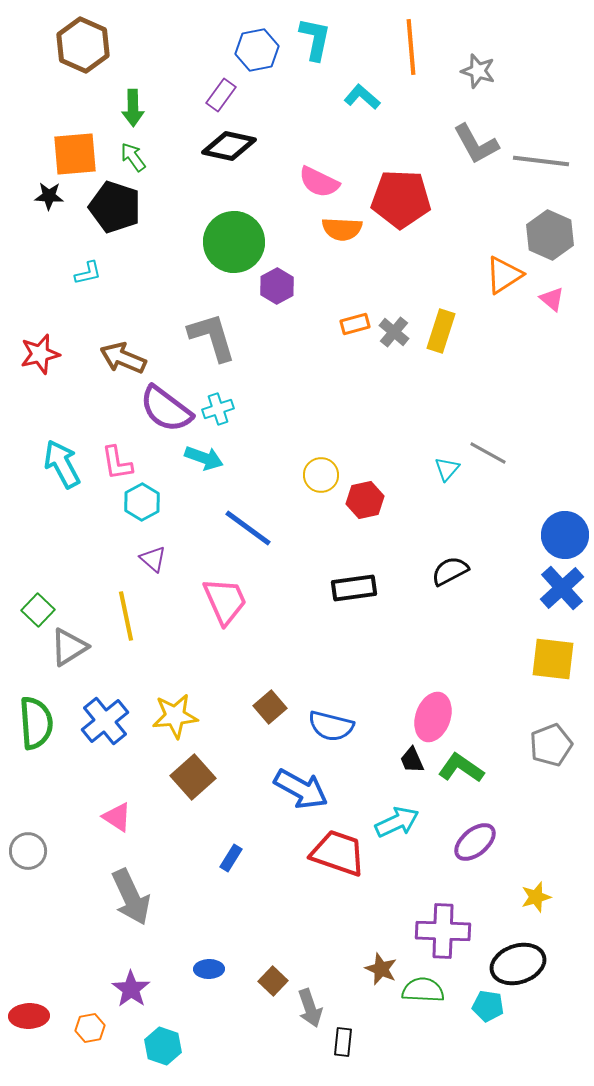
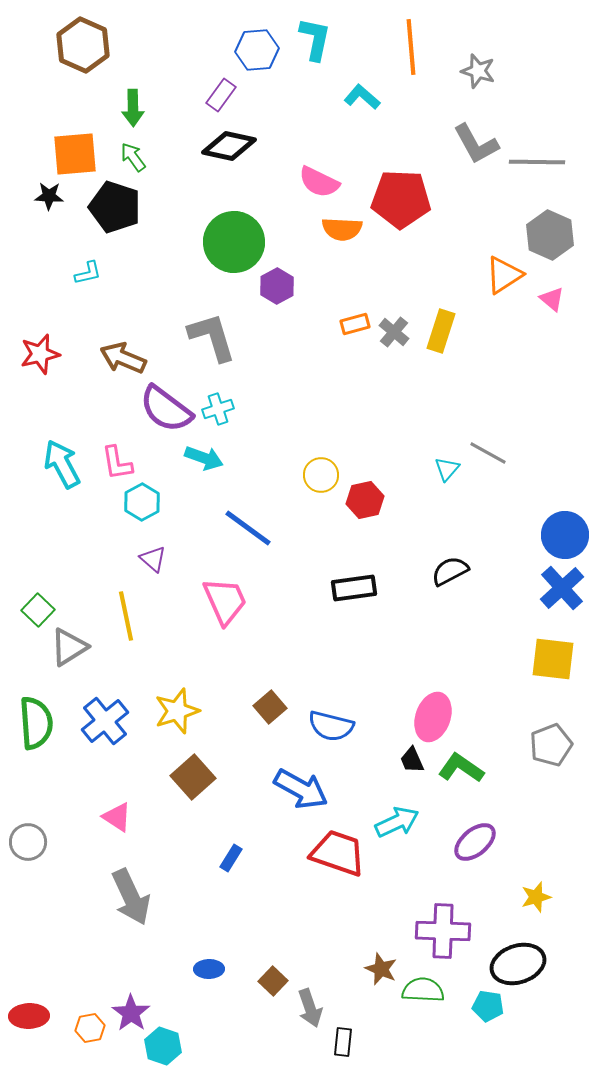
blue hexagon at (257, 50): rotated 6 degrees clockwise
gray line at (541, 161): moved 4 px left, 1 px down; rotated 6 degrees counterclockwise
yellow star at (175, 716): moved 2 px right, 5 px up; rotated 12 degrees counterclockwise
gray circle at (28, 851): moved 9 px up
purple star at (131, 989): moved 24 px down
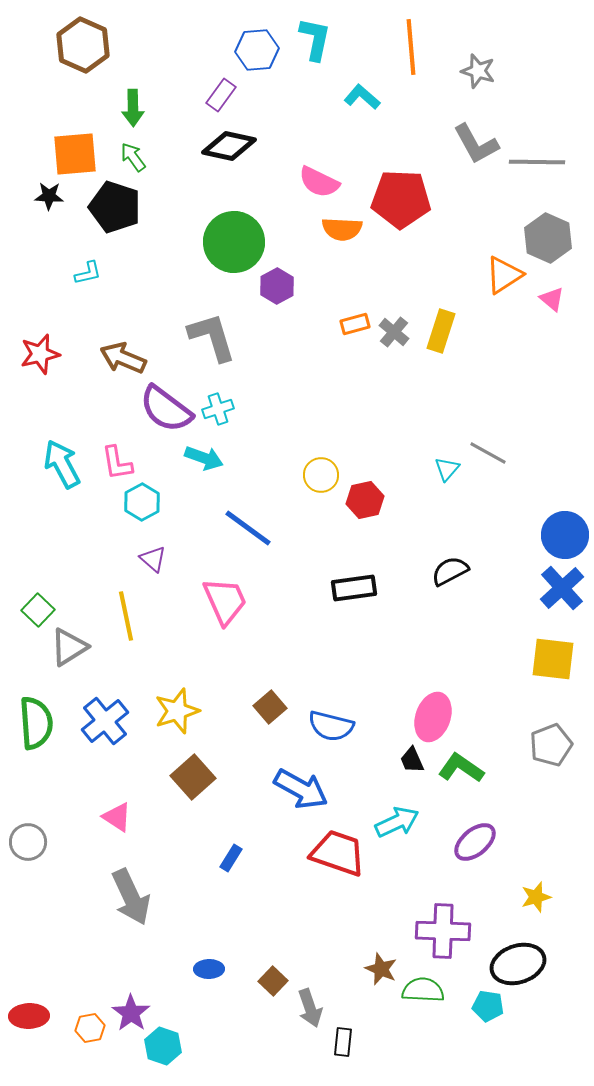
gray hexagon at (550, 235): moved 2 px left, 3 px down
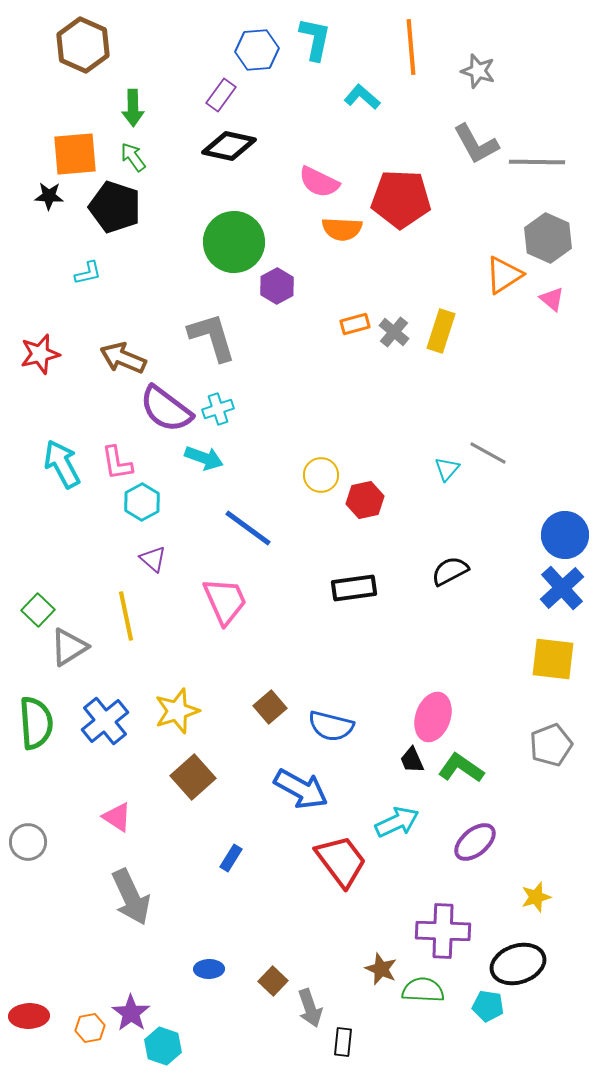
red trapezoid at (338, 853): moved 3 px right, 8 px down; rotated 34 degrees clockwise
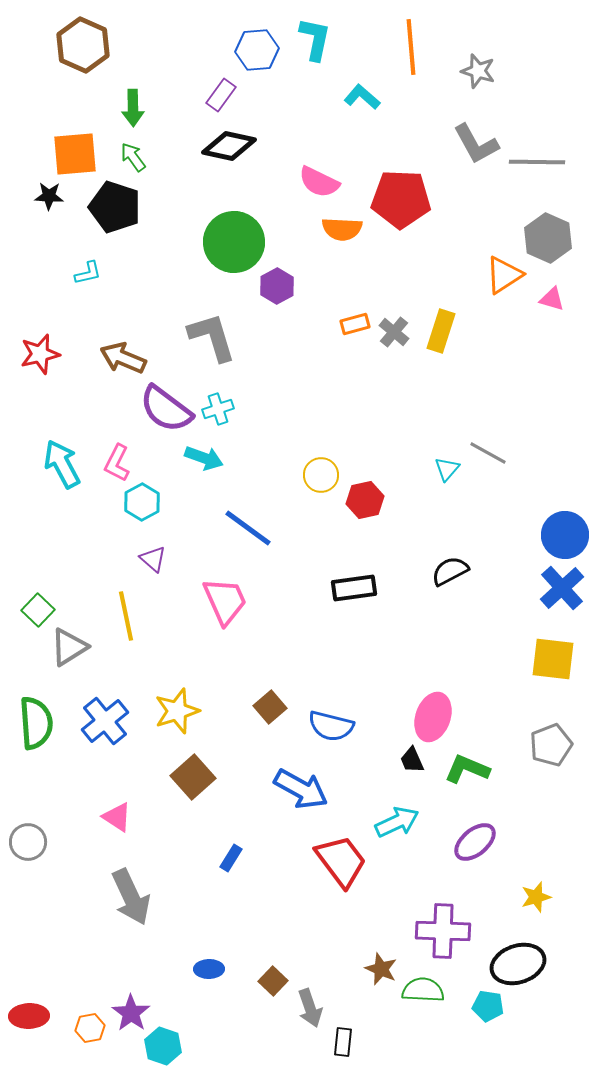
pink triangle at (552, 299): rotated 24 degrees counterclockwise
pink L-shape at (117, 463): rotated 36 degrees clockwise
green L-shape at (461, 768): moved 6 px right, 1 px down; rotated 12 degrees counterclockwise
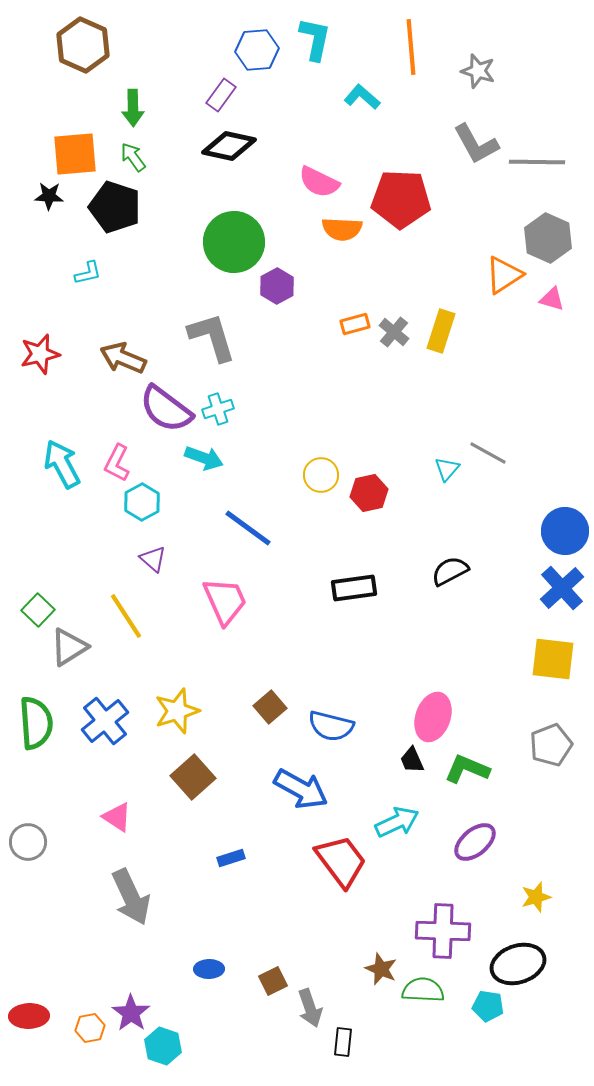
red hexagon at (365, 500): moved 4 px right, 7 px up
blue circle at (565, 535): moved 4 px up
yellow line at (126, 616): rotated 21 degrees counterclockwise
blue rectangle at (231, 858): rotated 40 degrees clockwise
brown square at (273, 981): rotated 20 degrees clockwise
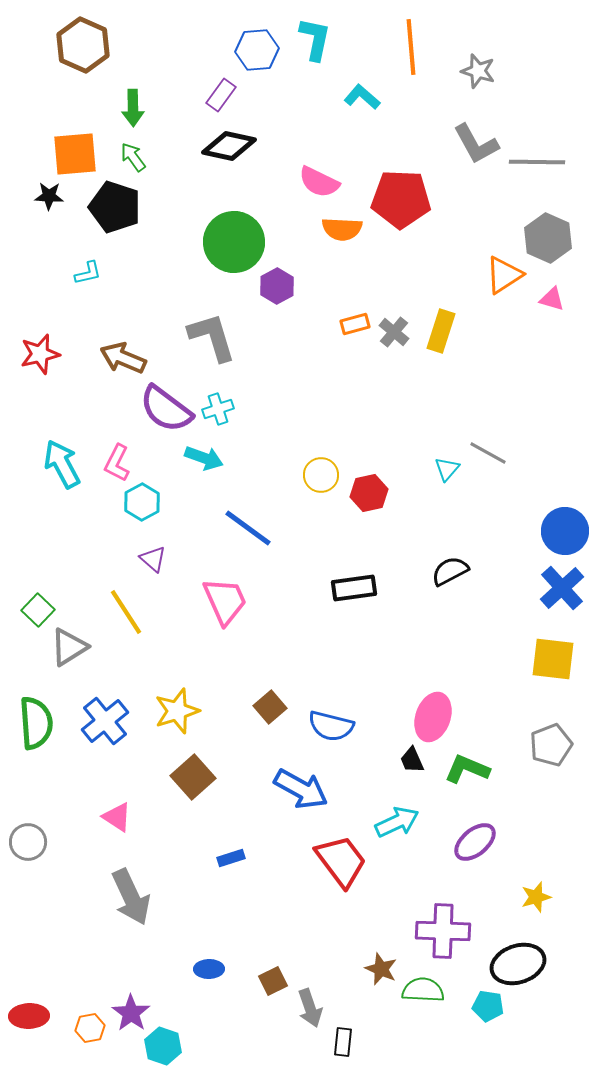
yellow line at (126, 616): moved 4 px up
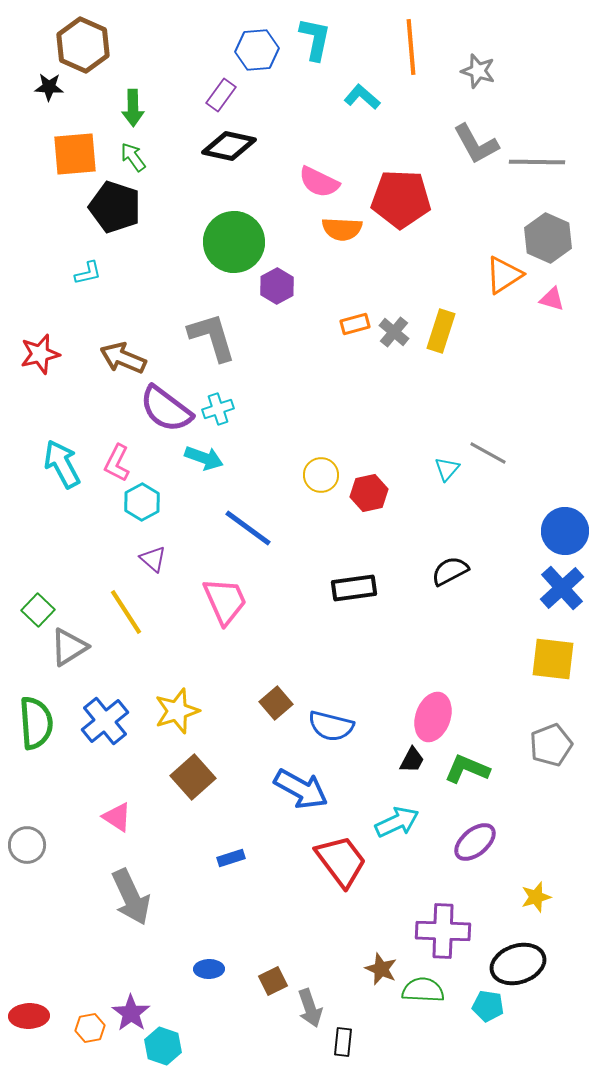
black star at (49, 196): moved 109 px up
brown square at (270, 707): moved 6 px right, 4 px up
black trapezoid at (412, 760): rotated 128 degrees counterclockwise
gray circle at (28, 842): moved 1 px left, 3 px down
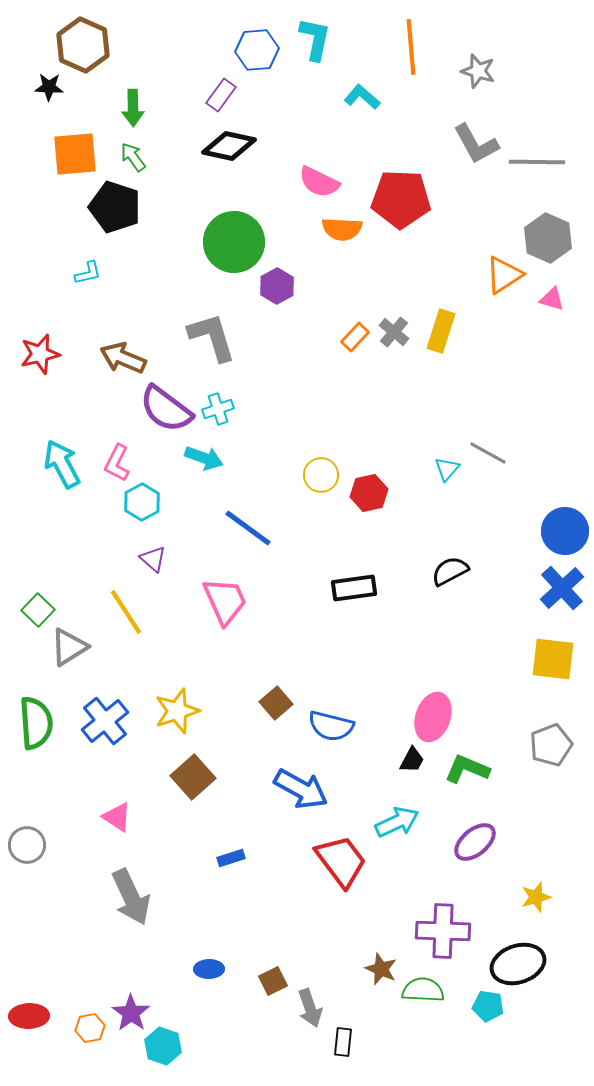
orange rectangle at (355, 324): moved 13 px down; rotated 32 degrees counterclockwise
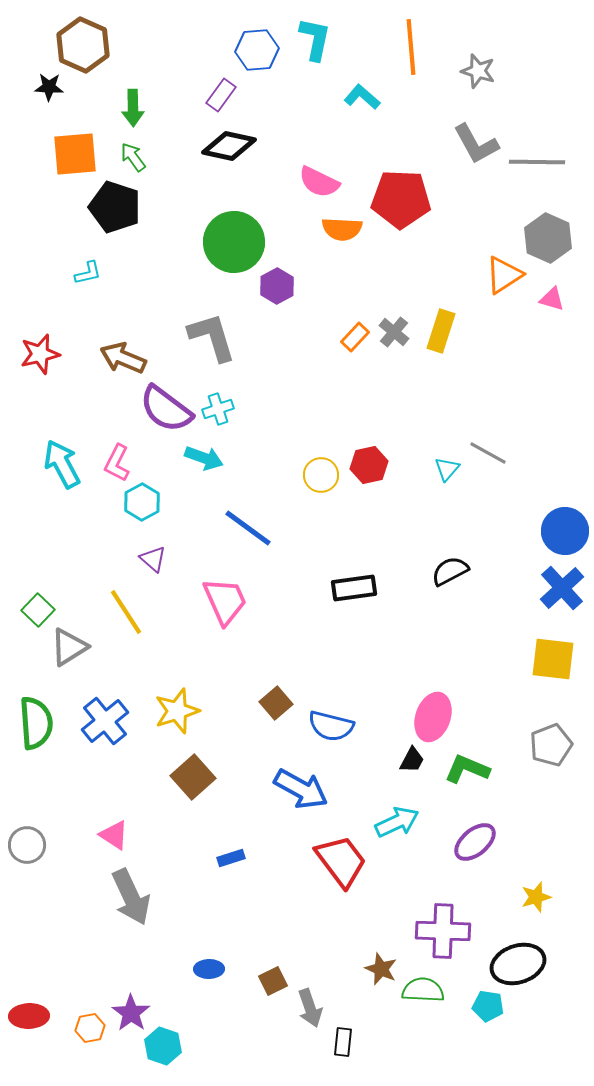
red hexagon at (369, 493): moved 28 px up
pink triangle at (117, 817): moved 3 px left, 18 px down
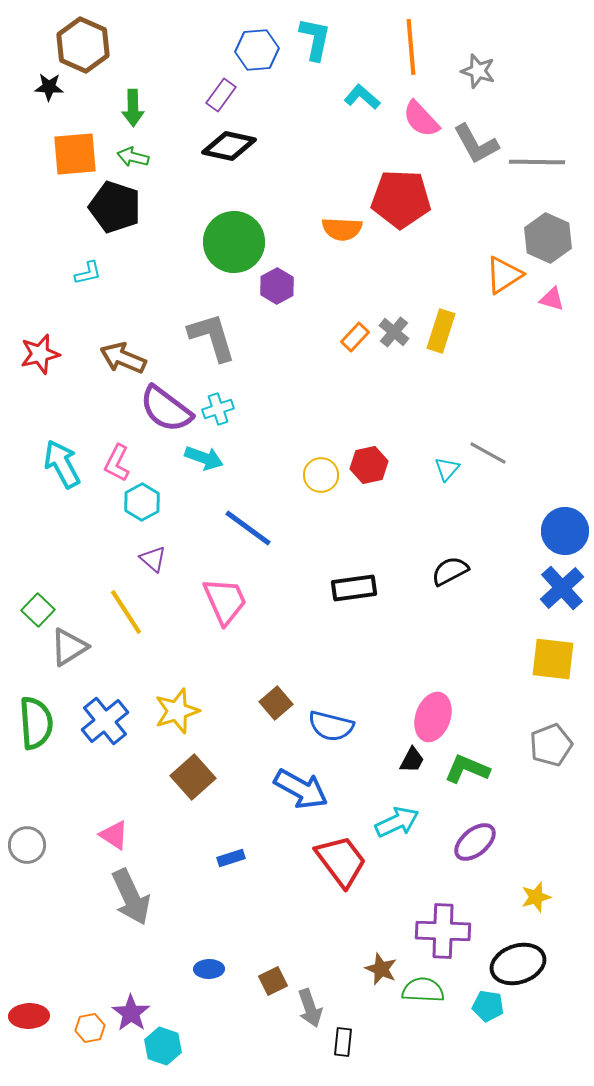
green arrow at (133, 157): rotated 40 degrees counterclockwise
pink semicircle at (319, 182): moved 102 px right, 63 px up; rotated 21 degrees clockwise
